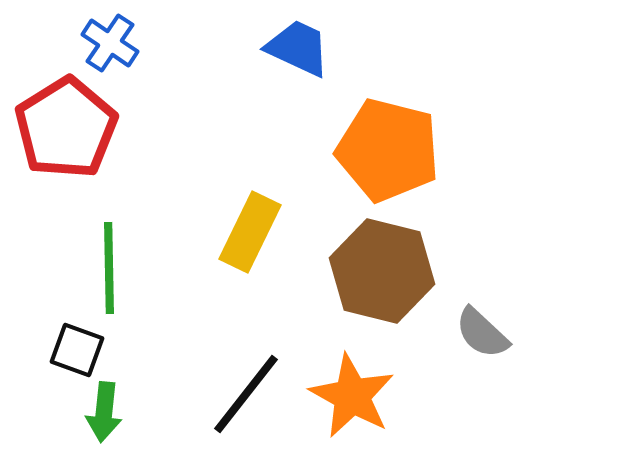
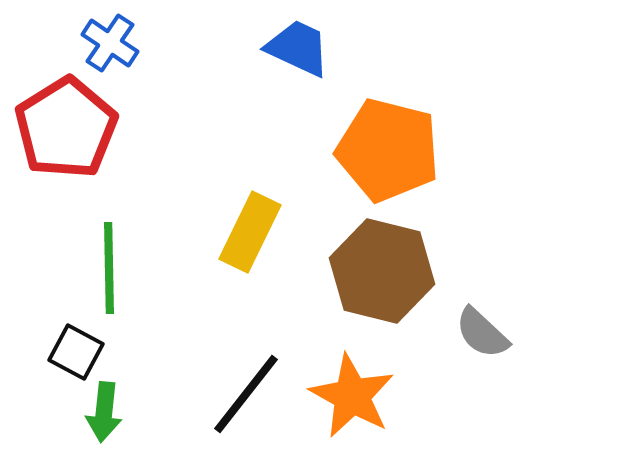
black square: moved 1 px left, 2 px down; rotated 8 degrees clockwise
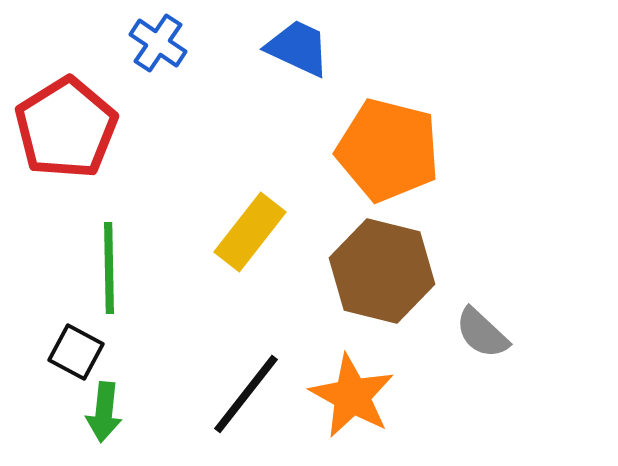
blue cross: moved 48 px right
yellow rectangle: rotated 12 degrees clockwise
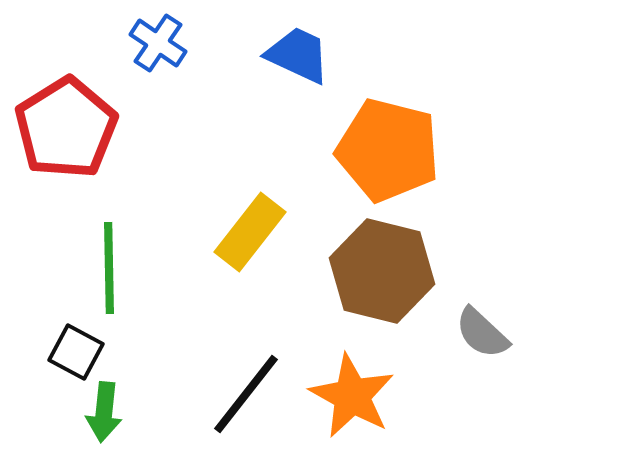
blue trapezoid: moved 7 px down
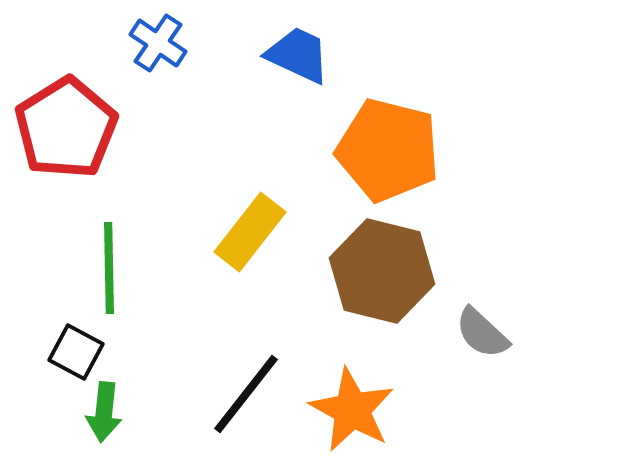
orange star: moved 14 px down
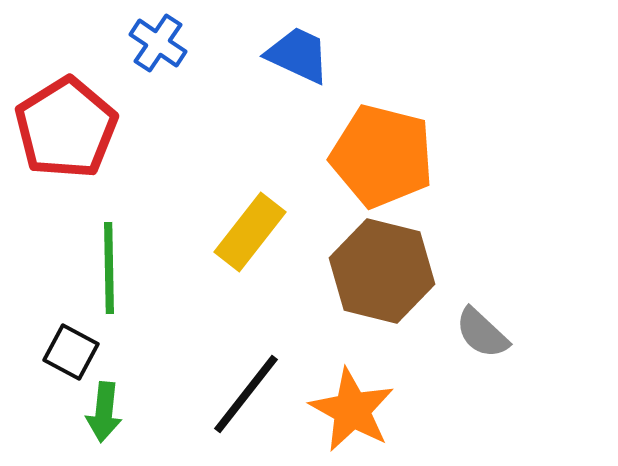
orange pentagon: moved 6 px left, 6 px down
black square: moved 5 px left
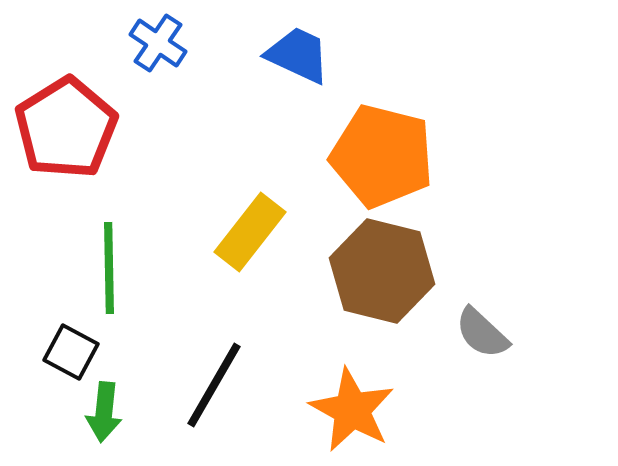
black line: moved 32 px left, 9 px up; rotated 8 degrees counterclockwise
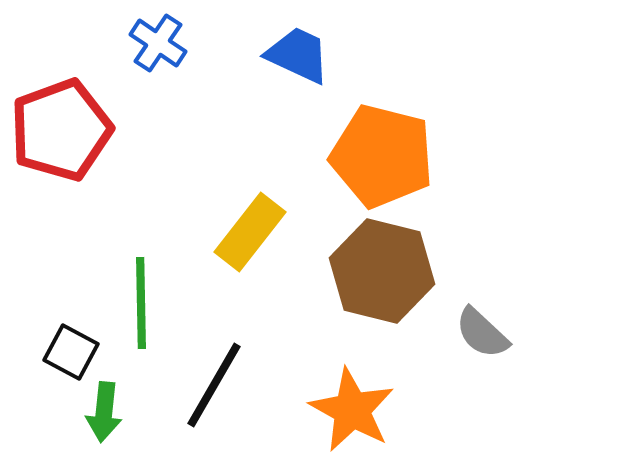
red pentagon: moved 5 px left, 2 px down; rotated 12 degrees clockwise
green line: moved 32 px right, 35 px down
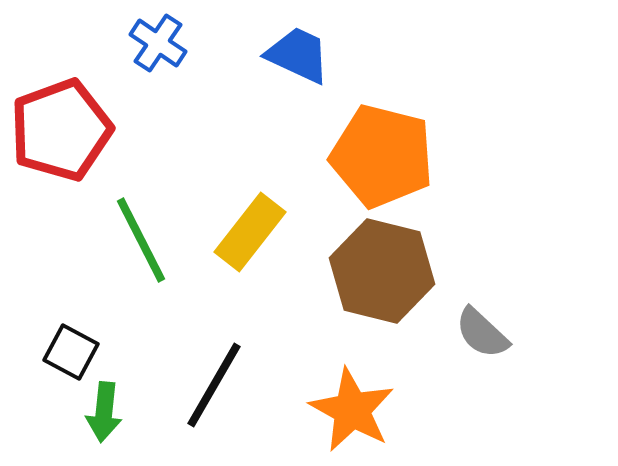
green line: moved 63 px up; rotated 26 degrees counterclockwise
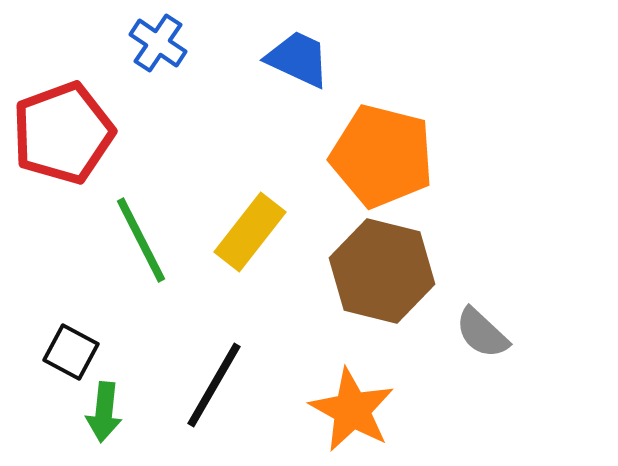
blue trapezoid: moved 4 px down
red pentagon: moved 2 px right, 3 px down
